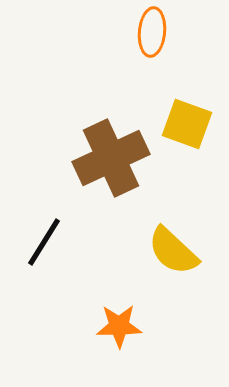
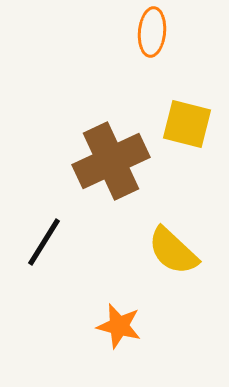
yellow square: rotated 6 degrees counterclockwise
brown cross: moved 3 px down
orange star: rotated 15 degrees clockwise
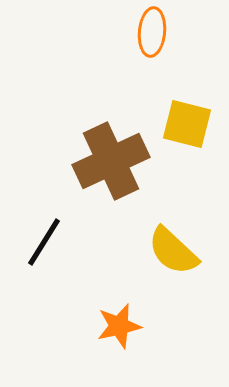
orange star: rotated 27 degrees counterclockwise
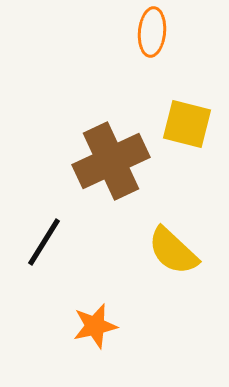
orange star: moved 24 px left
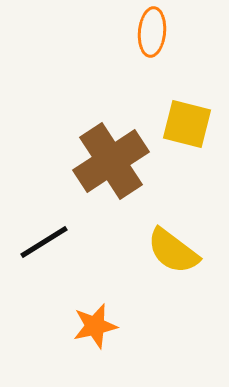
brown cross: rotated 8 degrees counterclockwise
black line: rotated 26 degrees clockwise
yellow semicircle: rotated 6 degrees counterclockwise
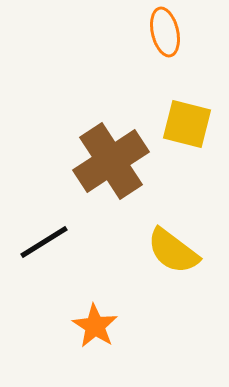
orange ellipse: moved 13 px right; rotated 18 degrees counterclockwise
orange star: rotated 27 degrees counterclockwise
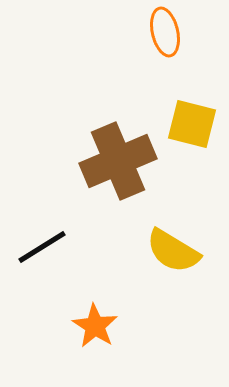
yellow square: moved 5 px right
brown cross: moved 7 px right; rotated 10 degrees clockwise
black line: moved 2 px left, 5 px down
yellow semicircle: rotated 6 degrees counterclockwise
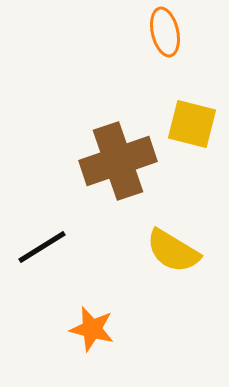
brown cross: rotated 4 degrees clockwise
orange star: moved 3 px left, 3 px down; rotated 18 degrees counterclockwise
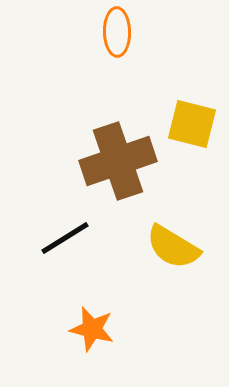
orange ellipse: moved 48 px left; rotated 12 degrees clockwise
black line: moved 23 px right, 9 px up
yellow semicircle: moved 4 px up
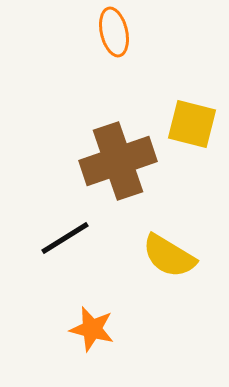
orange ellipse: moved 3 px left; rotated 12 degrees counterclockwise
yellow semicircle: moved 4 px left, 9 px down
